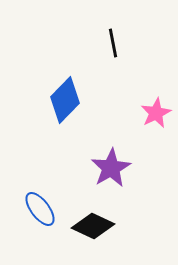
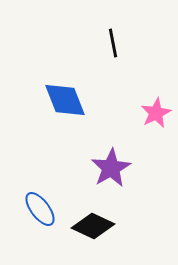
blue diamond: rotated 66 degrees counterclockwise
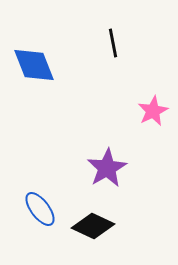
blue diamond: moved 31 px left, 35 px up
pink star: moved 3 px left, 2 px up
purple star: moved 4 px left
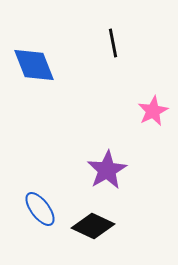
purple star: moved 2 px down
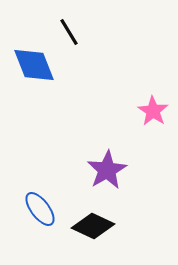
black line: moved 44 px left, 11 px up; rotated 20 degrees counterclockwise
pink star: rotated 12 degrees counterclockwise
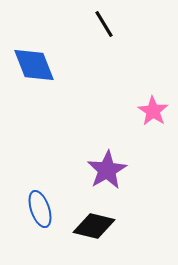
black line: moved 35 px right, 8 px up
blue ellipse: rotated 18 degrees clockwise
black diamond: moved 1 px right; rotated 12 degrees counterclockwise
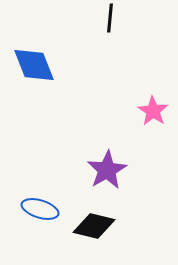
black line: moved 6 px right, 6 px up; rotated 36 degrees clockwise
blue ellipse: rotated 54 degrees counterclockwise
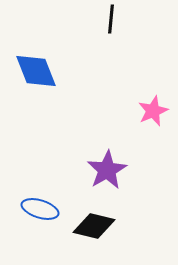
black line: moved 1 px right, 1 px down
blue diamond: moved 2 px right, 6 px down
pink star: rotated 16 degrees clockwise
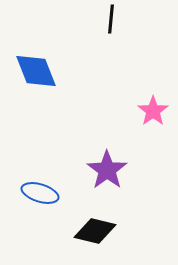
pink star: rotated 12 degrees counterclockwise
purple star: rotated 6 degrees counterclockwise
blue ellipse: moved 16 px up
black diamond: moved 1 px right, 5 px down
